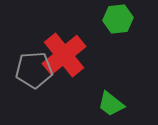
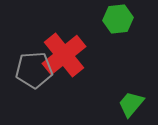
green trapezoid: moved 20 px right; rotated 92 degrees clockwise
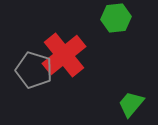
green hexagon: moved 2 px left, 1 px up
gray pentagon: rotated 21 degrees clockwise
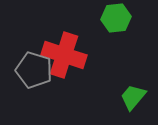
red cross: rotated 33 degrees counterclockwise
green trapezoid: moved 2 px right, 7 px up
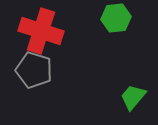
red cross: moved 23 px left, 24 px up
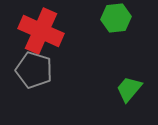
red cross: rotated 6 degrees clockwise
green trapezoid: moved 4 px left, 8 px up
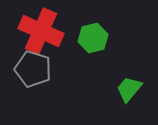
green hexagon: moved 23 px left, 20 px down; rotated 8 degrees counterclockwise
gray pentagon: moved 1 px left, 1 px up
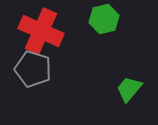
green hexagon: moved 11 px right, 19 px up
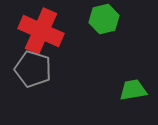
green trapezoid: moved 4 px right, 1 px down; rotated 40 degrees clockwise
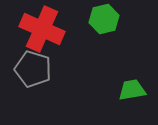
red cross: moved 1 px right, 2 px up
green trapezoid: moved 1 px left
